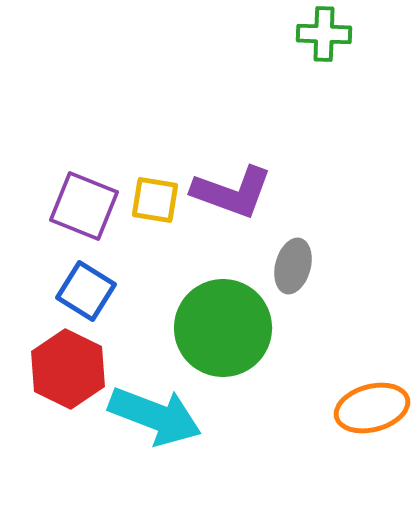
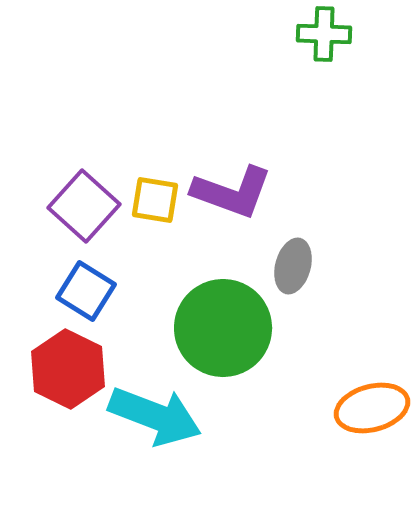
purple square: rotated 20 degrees clockwise
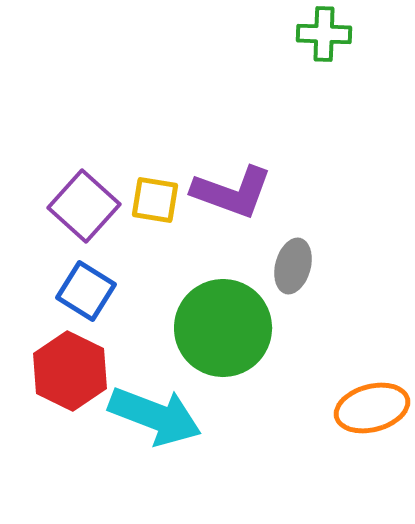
red hexagon: moved 2 px right, 2 px down
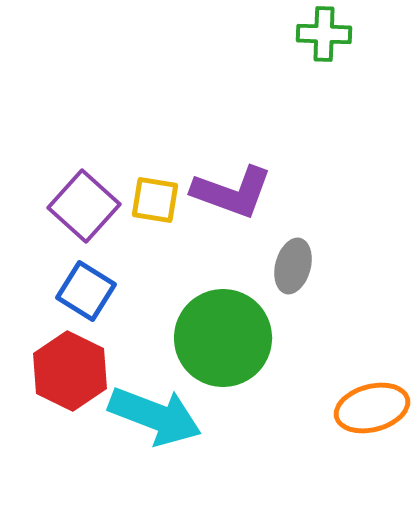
green circle: moved 10 px down
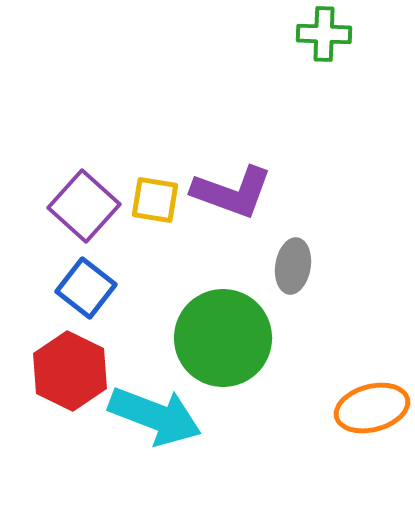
gray ellipse: rotated 6 degrees counterclockwise
blue square: moved 3 px up; rotated 6 degrees clockwise
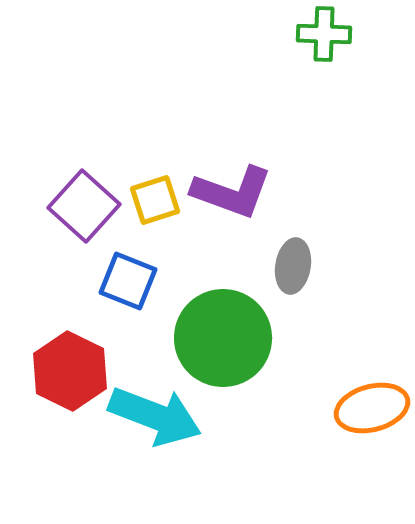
yellow square: rotated 27 degrees counterclockwise
blue square: moved 42 px right, 7 px up; rotated 16 degrees counterclockwise
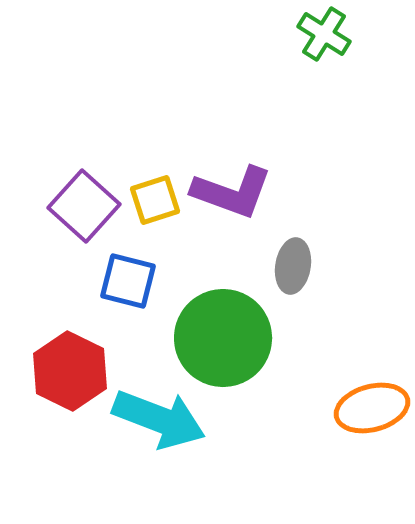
green cross: rotated 30 degrees clockwise
blue square: rotated 8 degrees counterclockwise
cyan arrow: moved 4 px right, 3 px down
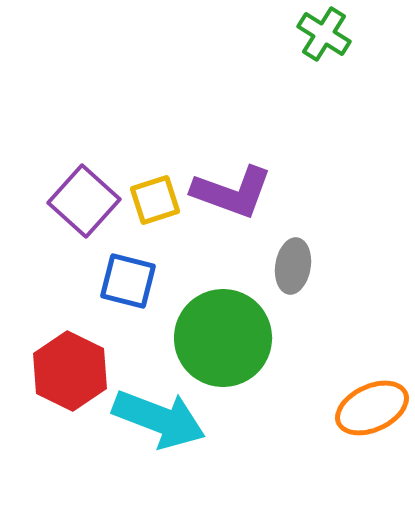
purple square: moved 5 px up
orange ellipse: rotated 10 degrees counterclockwise
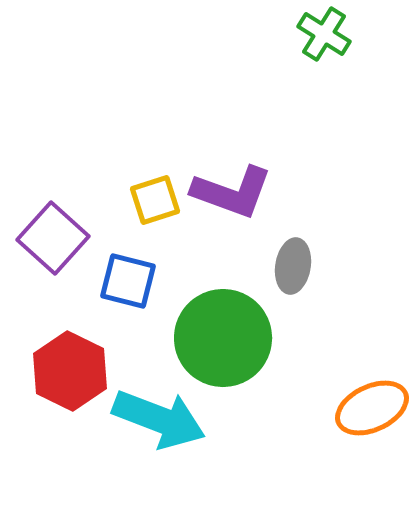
purple square: moved 31 px left, 37 px down
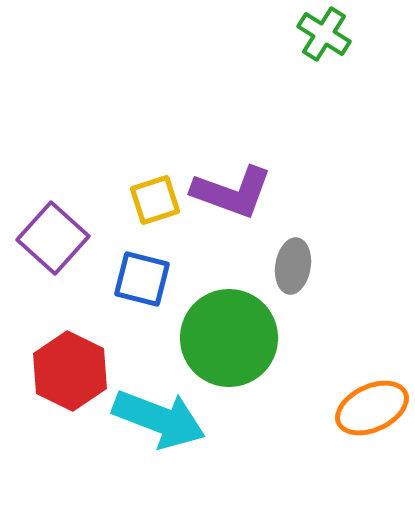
blue square: moved 14 px right, 2 px up
green circle: moved 6 px right
